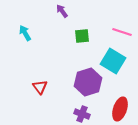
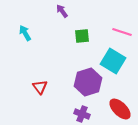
red ellipse: rotated 65 degrees counterclockwise
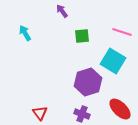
red triangle: moved 26 px down
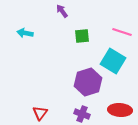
cyan arrow: rotated 49 degrees counterclockwise
red ellipse: moved 1 px down; rotated 40 degrees counterclockwise
red triangle: rotated 14 degrees clockwise
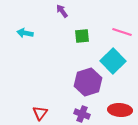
cyan square: rotated 15 degrees clockwise
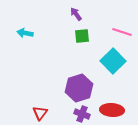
purple arrow: moved 14 px right, 3 px down
purple hexagon: moved 9 px left, 6 px down
red ellipse: moved 8 px left
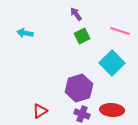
pink line: moved 2 px left, 1 px up
green square: rotated 21 degrees counterclockwise
cyan square: moved 1 px left, 2 px down
red triangle: moved 2 px up; rotated 21 degrees clockwise
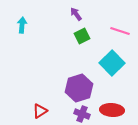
cyan arrow: moved 3 px left, 8 px up; rotated 84 degrees clockwise
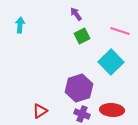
cyan arrow: moved 2 px left
cyan square: moved 1 px left, 1 px up
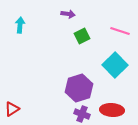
purple arrow: moved 8 px left; rotated 136 degrees clockwise
cyan square: moved 4 px right, 3 px down
red triangle: moved 28 px left, 2 px up
